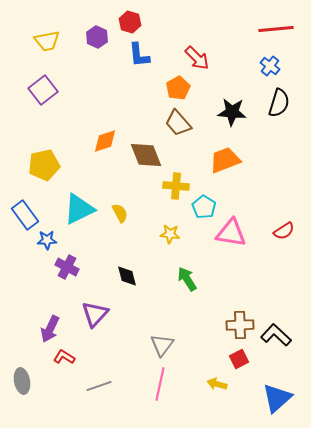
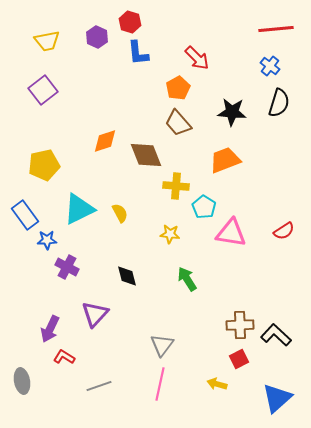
blue L-shape: moved 1 px left, 2 px up
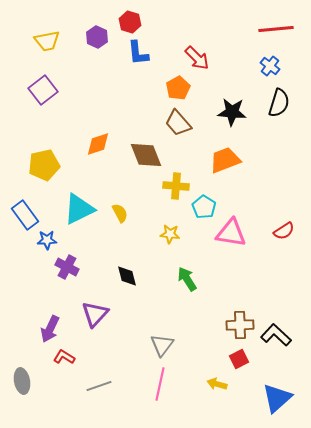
orange diamond: moved 7 px left, 3 px down
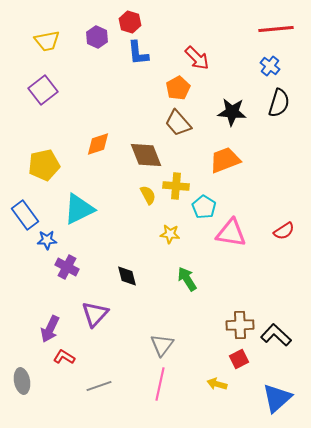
yellow semicircle: moved 28 px right, 18 px up
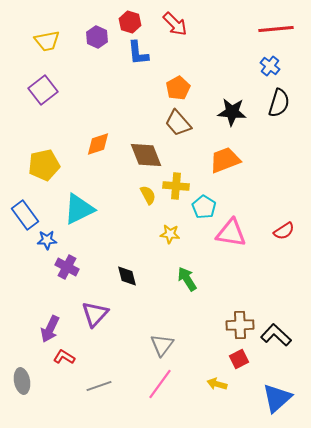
red arrow: moved 22 px left, 34 px up
pink line: rotated 24 degrees clockwise
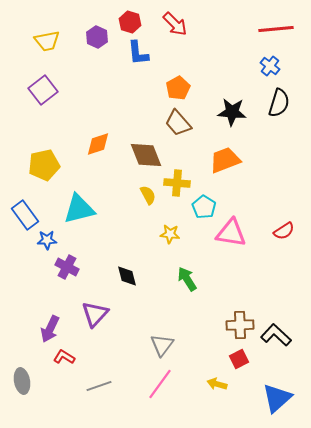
yellow cross: moved 1 px right, 3 px up
cyan triangle: rotated 12 degrees clockwise
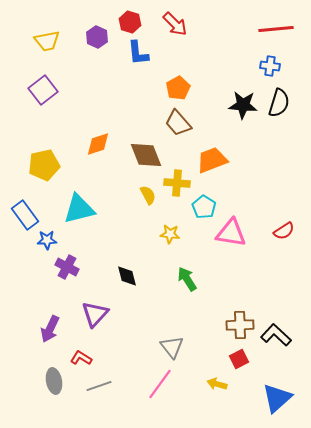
blue cross: rotated 30 degrees counterclockwise
black star: moved 11 px right, 7 px up
orange trapezoid: moved 13 px left
gray triangle: moved 10 px right, 2 px down; rotated 15 degrees counterclockwise
red L-shape: moved 17 px right, 1 px down
gray ellipse: moved 32 px right
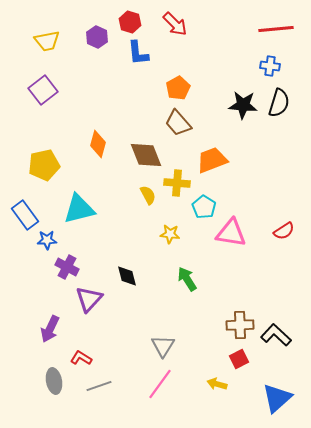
orange diamond: rotated 56 degrees counterclockwise
purple triangle: moved 6 px left, 15 px up
gray triangle: moved 9 px left, 1 px up; rotated 10 degrees clockwise
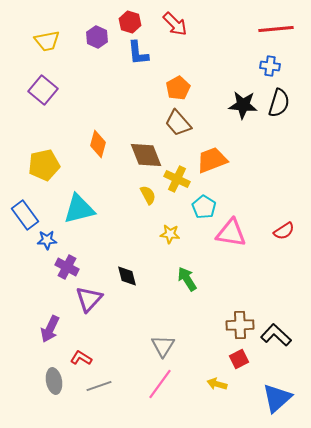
purple square: rotated 12 degrees counterclockwise
yellow cross: moved 4 px up; rotated 20 degrees clockwise
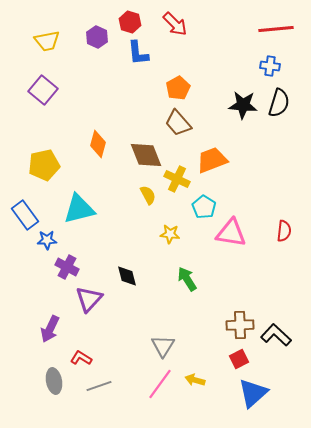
red semicircle: rotated 50 degrees counterclockwise
yellow arrow: moved 22 px left, 4 px up
blue triangle: moved 24 px left, 5 px up
